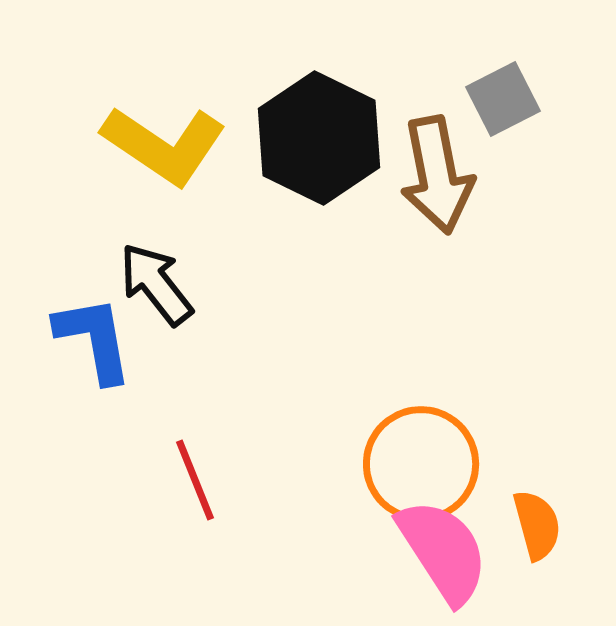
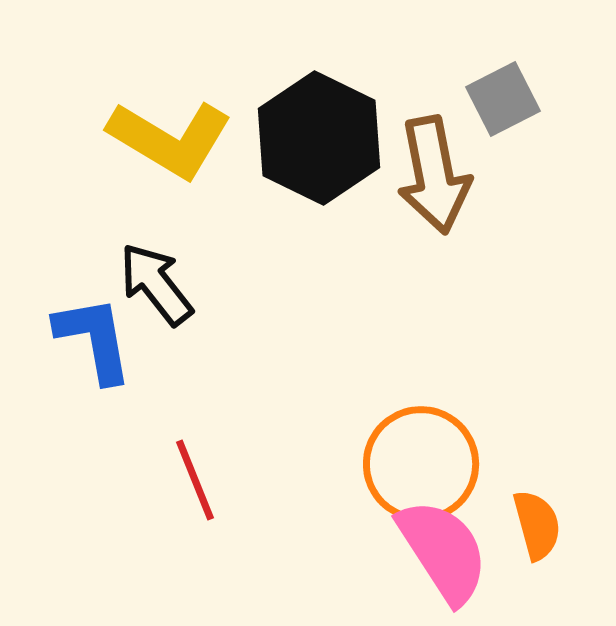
yellow L-shape: moved 6 px right, 6 px up; rotated 3 degrees counterclockwise
brown arrow: moved 3 px left
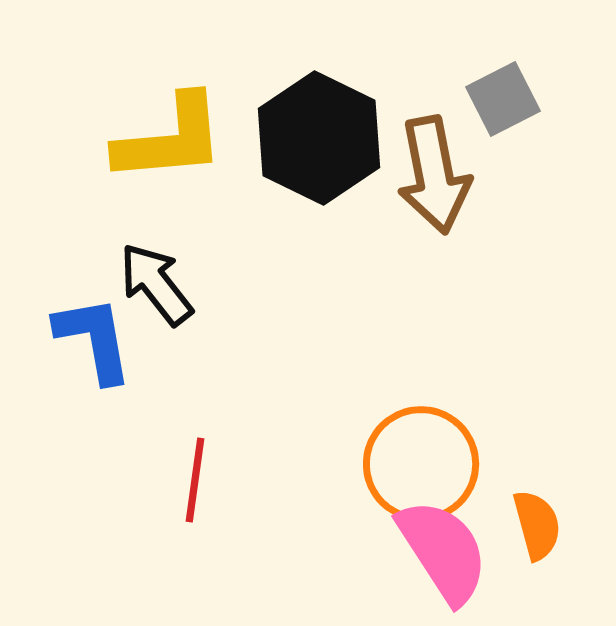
yellow L-shape: rotated 36 degrees counterclockwise
red line: rotated 30 degrees clockwise
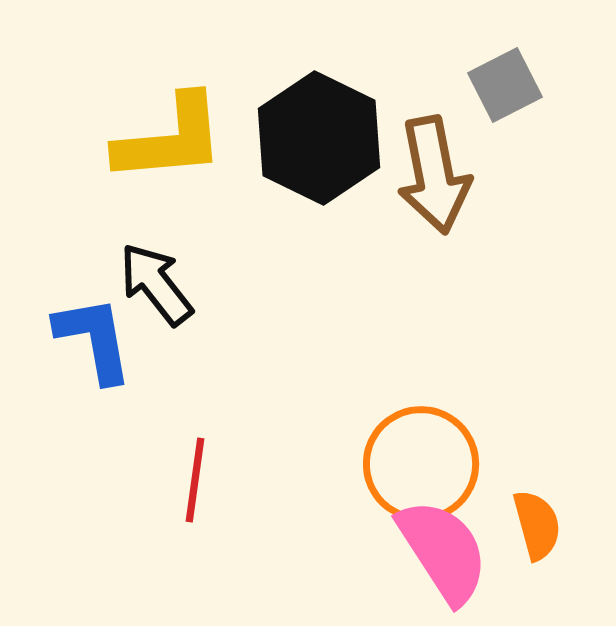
gray square: moved 2 px right, 14 px up
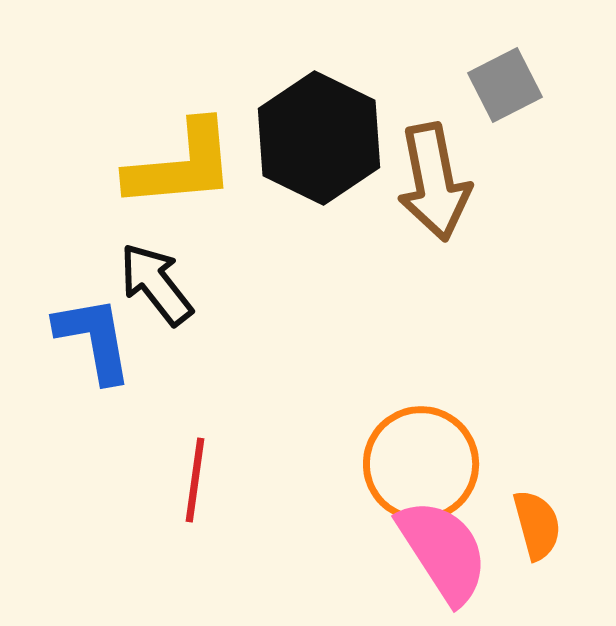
yellow L-shape: moved 11 px right, 26 px down
brown arrow: moved 7 px down
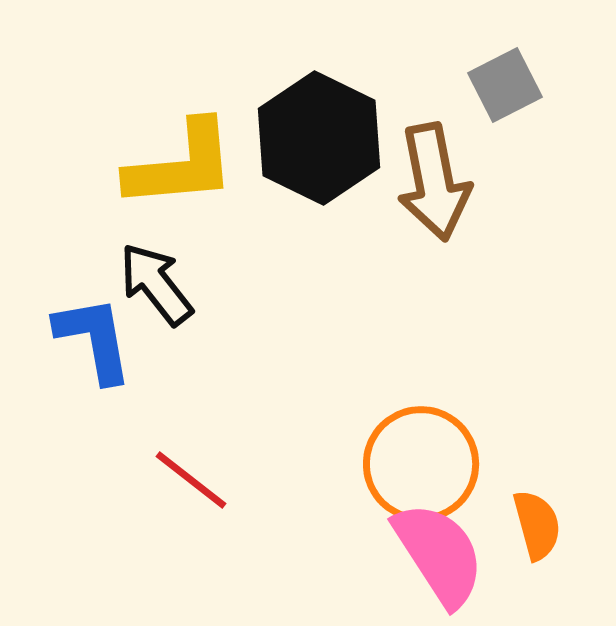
red line: moved 4 px left; rotated 60 degrees counterclockwise
pink semicircle: moved 4 px left, 3 px down
